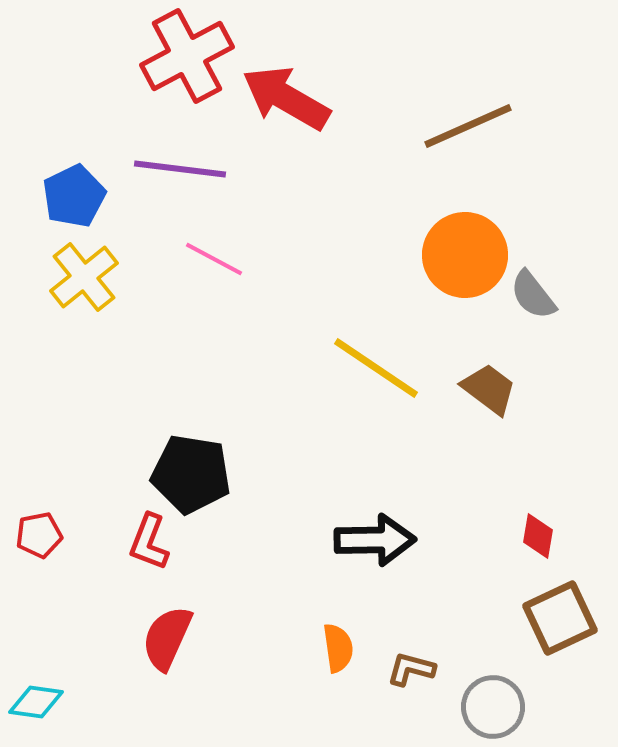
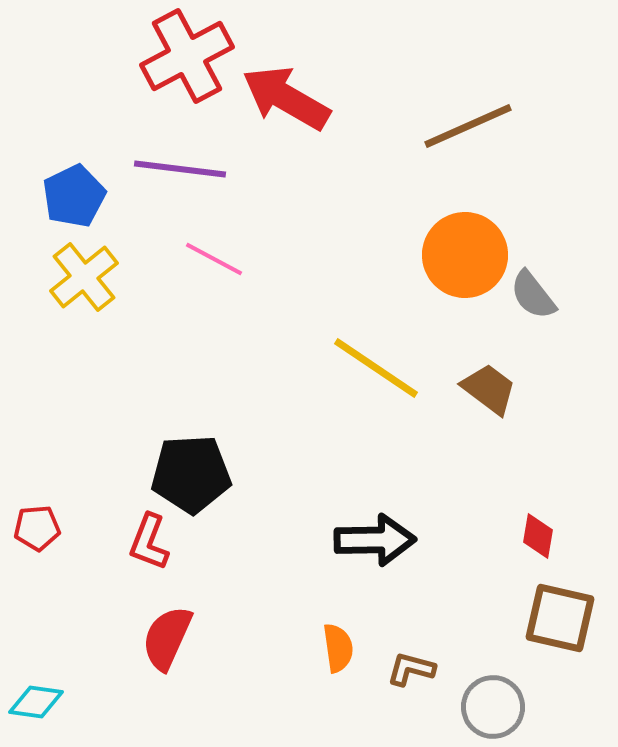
black pentagon: rotated 12 degrees counterclockwise
red pentagon: moved 2 px left, 7 px up; rotated 6 degrees clockwise
brown square: rotated 38 degrees clockwise
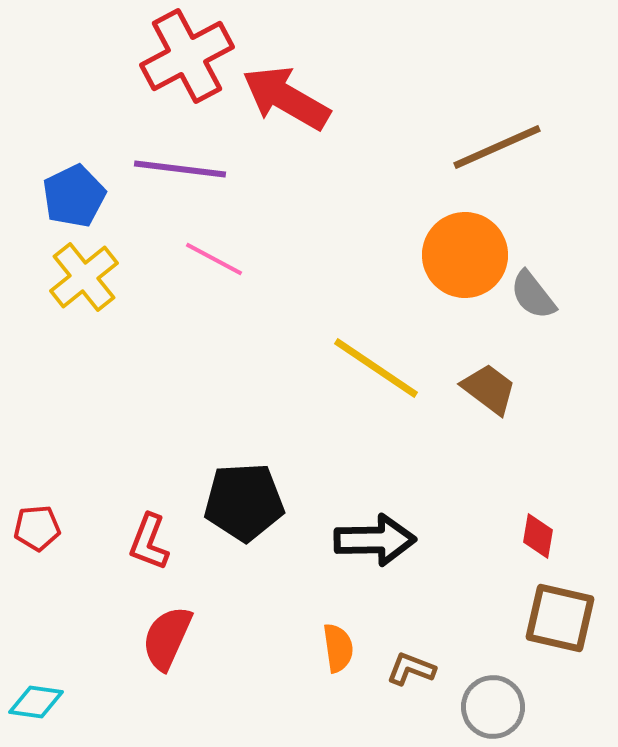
brown line: moved 29 px right, 21 px down
black pentagon: moved 53 px right, 28 px down
brown L-shape: rotated 6 degrees clockwise
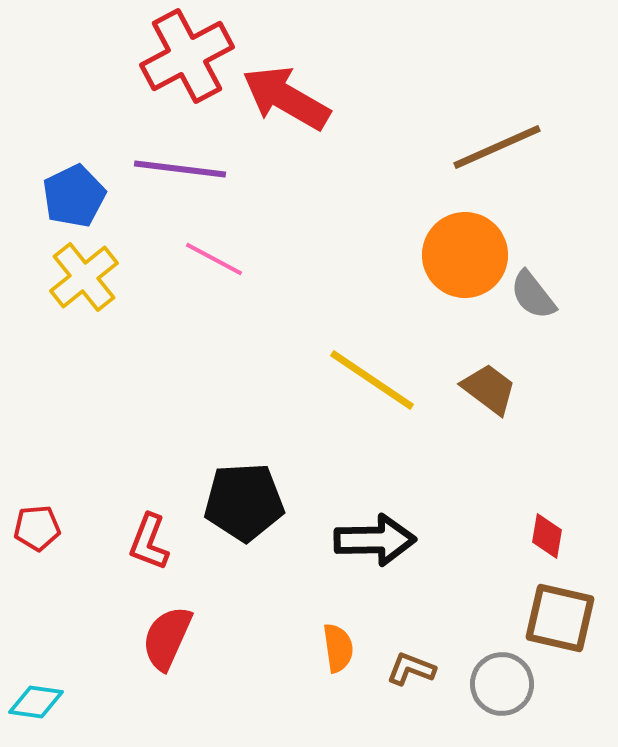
yellow line: moved 4 px left, 12 px down
red diamond: moved 9 px right
gray circle: moved 9 px right, 23 px up
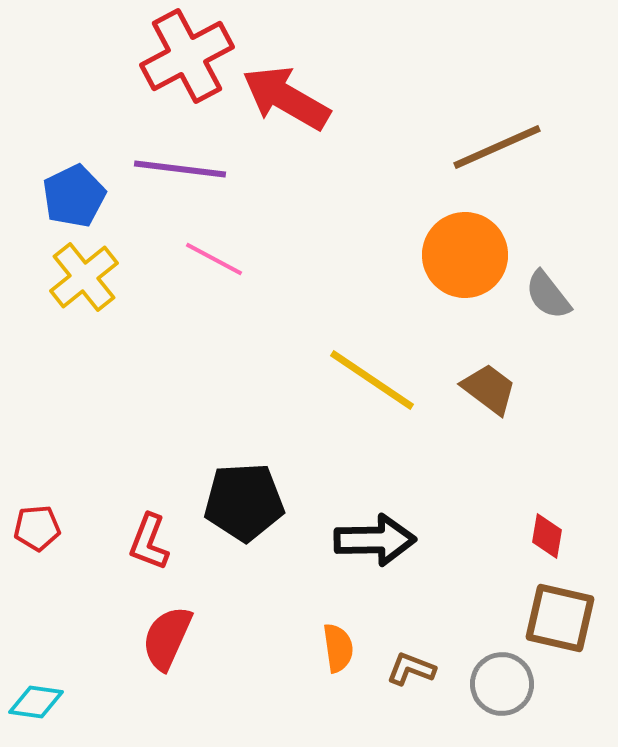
gray semicircle: moved 15 px right
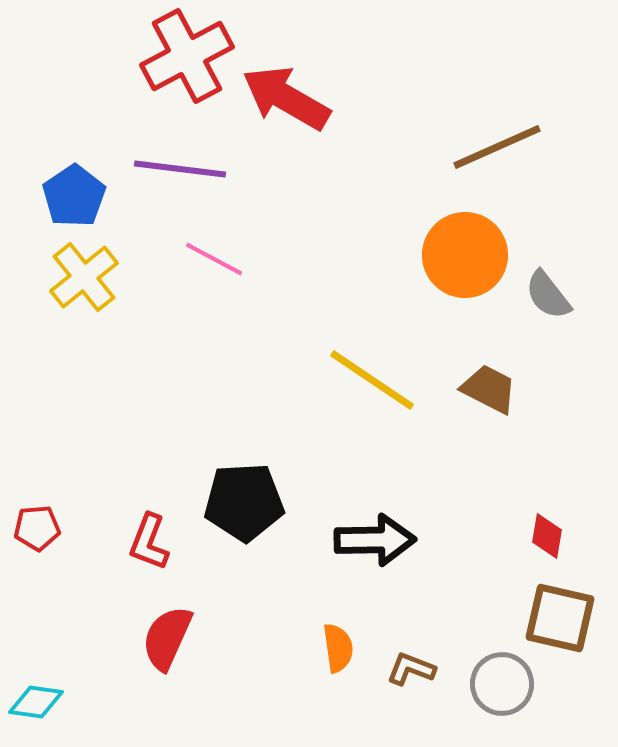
blue pentagon: rotated 8 degrees counterclockwise
brown trapezoid: rotated 10 degrees counterclockwise
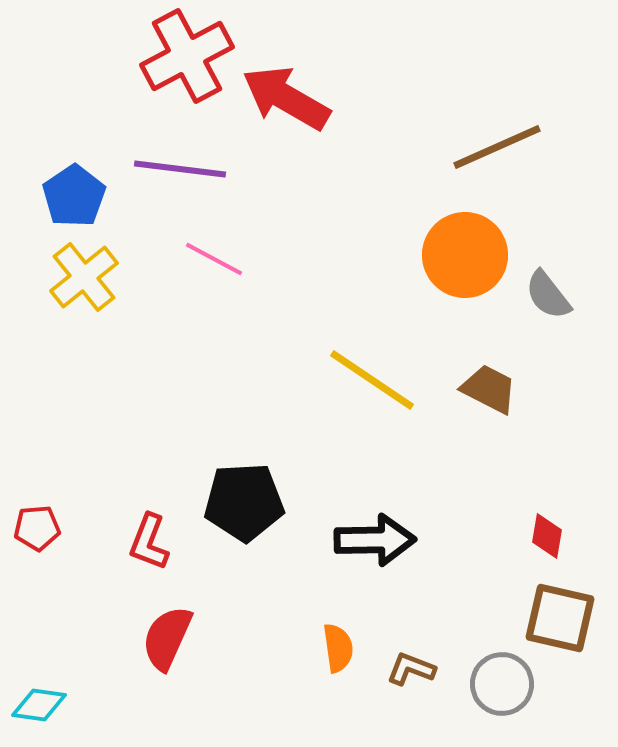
cyan diamond: moved 3 px right, 3 px down
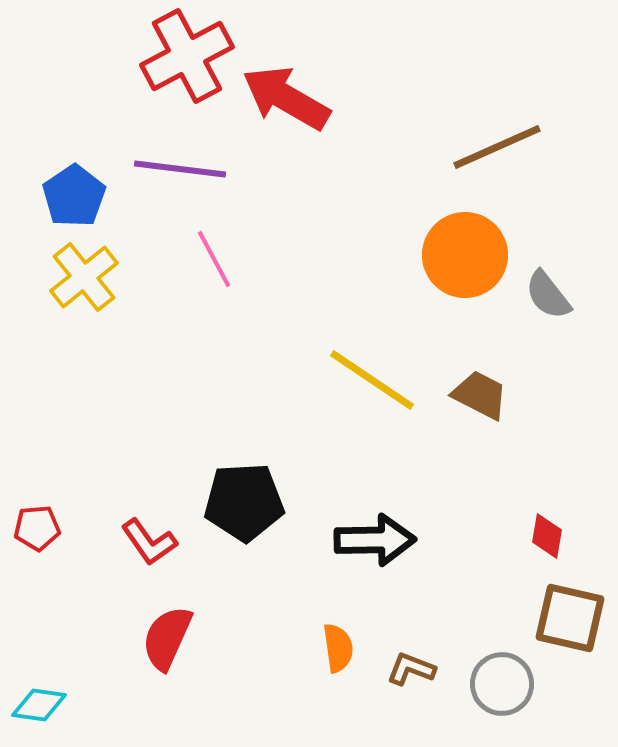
pink line: rotated 34 degrees clockwise
brown trapezoid: moved 9 px left, 6 px down
red L-shape: rotated 56 degrees counterclockwise
brown square: moved 10 px right
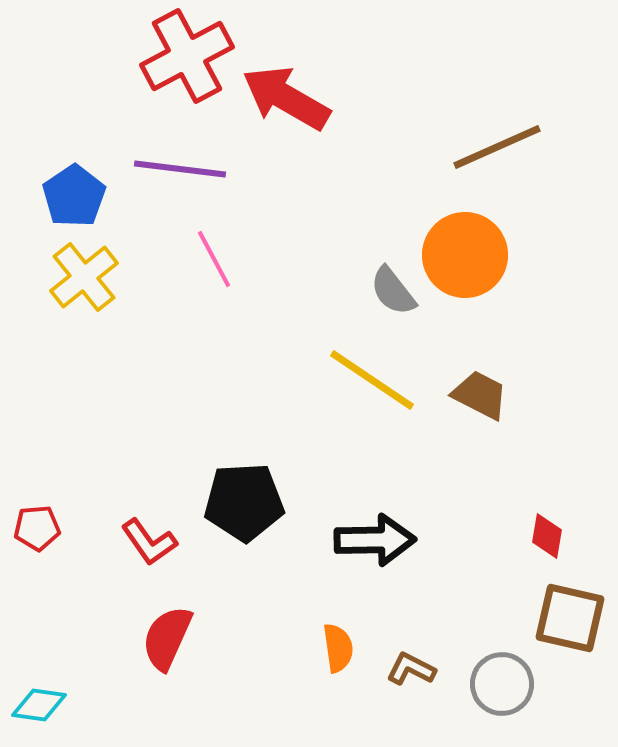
gray semicircle: moved 155 px left, 4 px up
brown L-shape: rotated 6 degrees clockwise
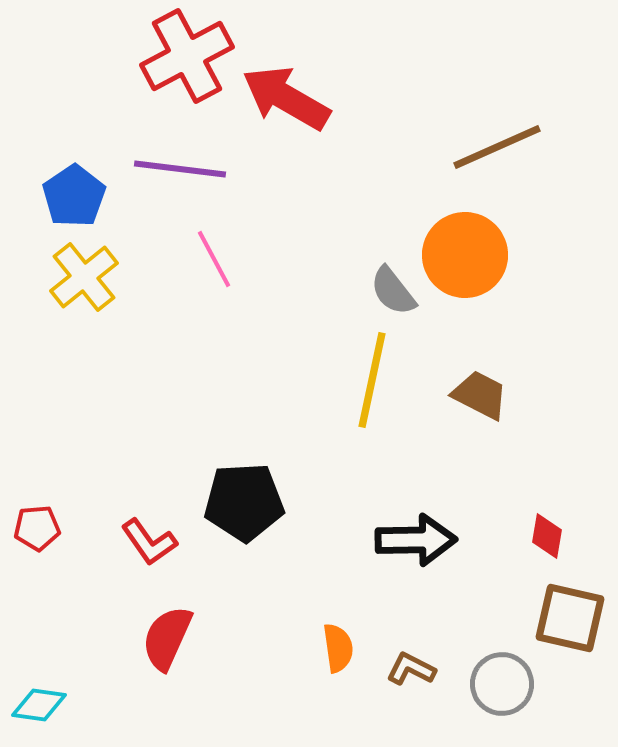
yellow line: rotated 68 degrees clockwise
black arrow: moved 41 px right
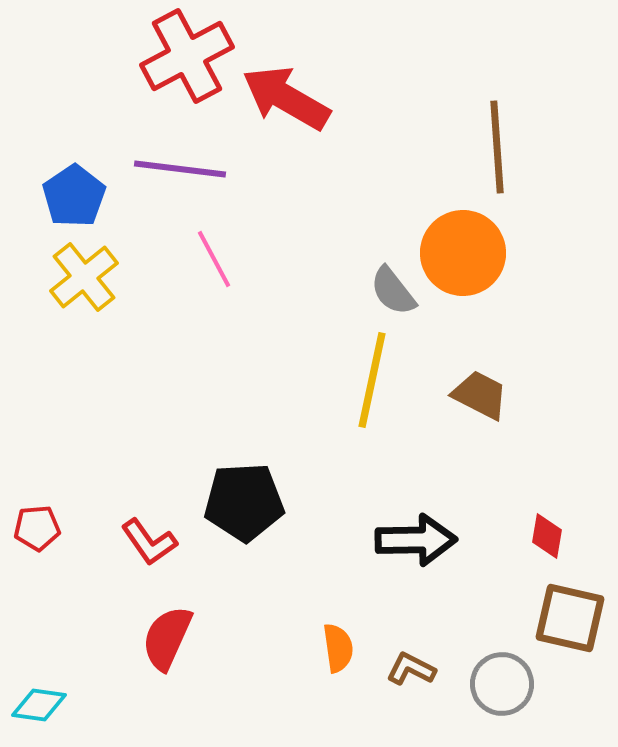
brown line: rotated 70 degrees counterclockwise
orange circle: moved 2 px left, 2 px up
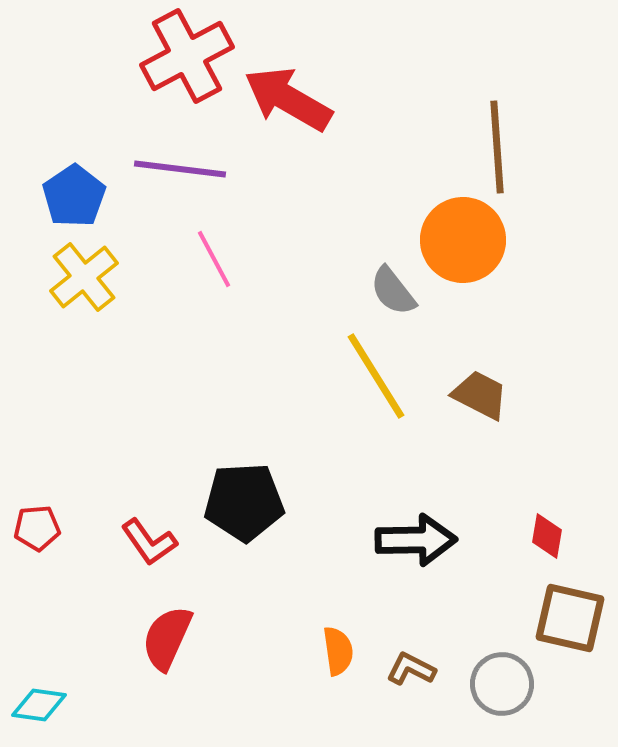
red arrow: moved 2 px right, 1 px down
orange circle: moved 13 px up
yellow line: moved 4 px right, 4 px up; rotated 44 degrees counterclockwise
orange semicircle: moved 3 px down
